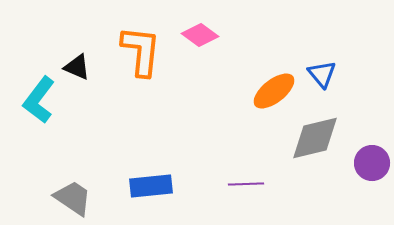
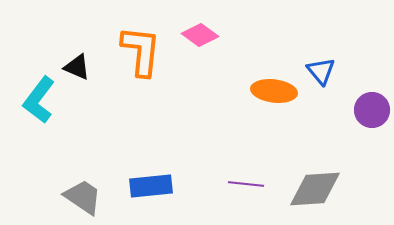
blue triangle: moved 1 px left, 3 px up
orange ellipse: rotated 45 degrees clockwise
gray diamond: moved 51 px down; rotated 10 degrees clockwise
purple circle: moved 53 px up
purple line: rotated 8 degrees clockwise
gray trapezoid: moved 10 px right, 1 px up
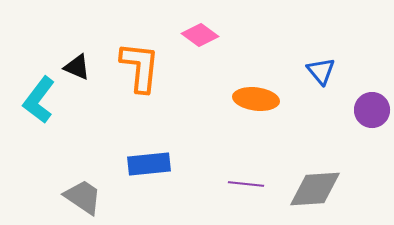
orange L-shape: moved 1 px left, 16 px down
orange ellipse: moved 18 px left, 8 px down
blue rectangle: moved 2 px left, 22 px up
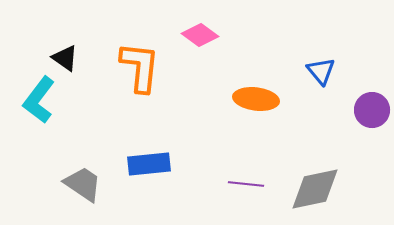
black triangle: moved 12 px left, 9 px up; rotated 12 degrees clockwise
gray diamond: rotated 8 degrees counterclockwise
gray trapezoid: moved 13 px up
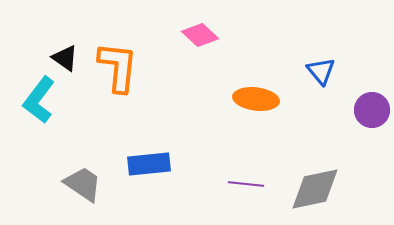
pink diamond: rotated 6 degrees clockwise
orange L-shape: moved 22 px left
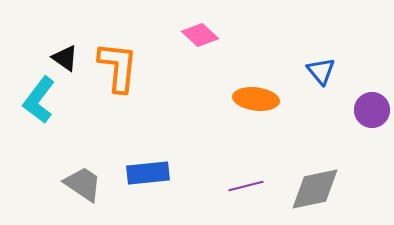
blue rectangle: moved 1 px left, 9 px down
purple line: moved 2 px down; rotated 20 degrees counterclockwise
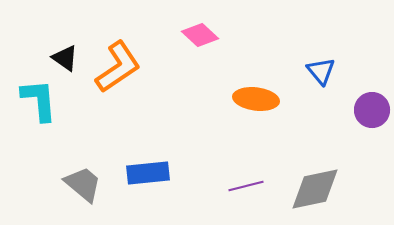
orange L-shape: rotated 50 degrees clockwise
cyan L-shape: rotated 138 degrees clockwise
gray trapezoid: rotated 6 degrees clockwise
